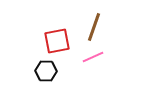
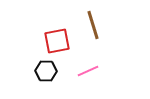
brown line: moved 1 px left, 2 px up; rotated 36 degrees counterclockwise
pink line: moved 5 px left, 14 px down
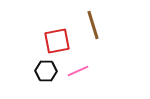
pink line: moved 10 px left
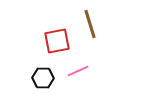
brown line: moved 3 px left, 1 px up
black hexagon: moved 3 px left, 7 px down
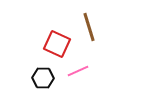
brown line: moved 1 px left, 3 px down
red square: moved 3 px down; rotated 36 degrees clockwise
